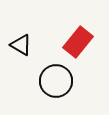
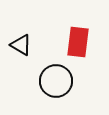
red rectangle: rotated 32 degrees counterclockwise
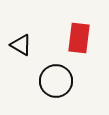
red rectangle: moved 1 px right, 4 px up
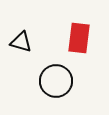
black triangle: moved 3 px up; rotated 15 degrees counterclockwise
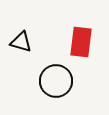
red rectangle: moved 2 px right, 4 px down
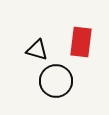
black triangle: moved 16 px right, 8 px down
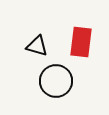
black triangle: moved 4 px up
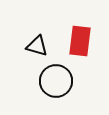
red rectangle: moved 1 px left, 1 px up
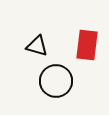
red rectangle: moved 7 px right, 4 px down
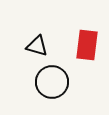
black circle: moved 4 px left, 1 px down
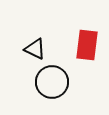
black triangle: moved 2 px left, 3 px down; rotated 10 degrees clockwise
